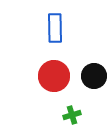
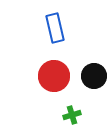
blue rectangle: rotated 12 degrees counterclockwise
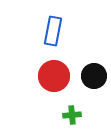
blue rectangle: moved 2 px left, 3 px down; rotated 24 degrees clockwise
green cross: rotated 12 degrees clockwise
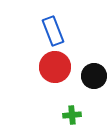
blue rectangle: rotated 32 degrees counterclockwise
red circle: moved 1 px right, 9 px up
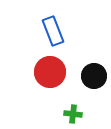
red circle: moved 5 px left, 5 px down
green cross: moved 1 px right, 1 px up; rotated 12 degrees clockwise
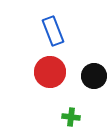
green cross: moved 2 px left, 3 px down
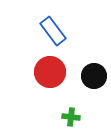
blue rectangle: rotated 16 degrees counterclockwise
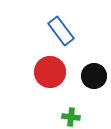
blue rectangle: moved 8 px right
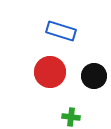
blue rectangle: rotated 36 degrees counterclockwise
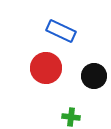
blue rectangle: rotated 8 degrees clockwise
red circle: moved 4 px left, 4 px up
